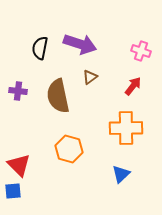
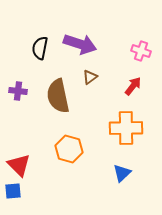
blue triangle: moved 1 px right, 1 px up
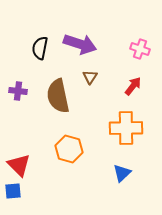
pink cross: moved 1 px left, 2 px up
brown triangle: rotated 21 degrees counterclockwise
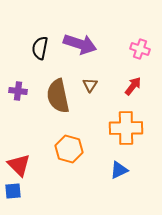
brown triangle: moved 8 px down
blue triangle: moved 3 px left, 3 px up; rotated 18 degrees clockwise
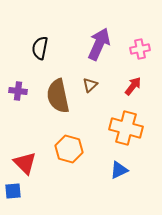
purple arrow: moved 19 px right; rotated 84 degrees counterclockwise
pink cross: rotated 30 degrees counterclockwise
brown triangle: rotated 14 degrees clockwise
orange cross: rotated 16 degrees clockwise
red triangle: moved 6 px right, 2 px up
